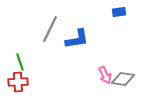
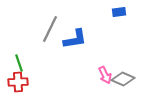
blue L-shape: moved 2 px left
green line: moved 1 px left, 1 px down
gray diamond: rotated 15 degrees clockwise
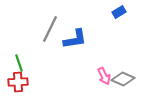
blue rectangle: rotated 24 degrees counterclockwise
pink arrow: moved 1 px left, 1 px down
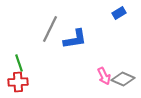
blue rectangle: moved 1 px down
